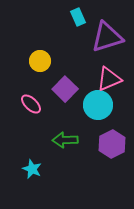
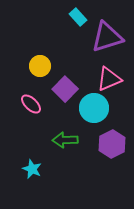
cyan rectangle: rotated 18 degrees counterclockwise
yellow circle: moved 5 px down
cyan circle: moved 4 px left, 3 px down
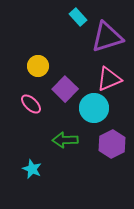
yellow circle: moved 2 px left
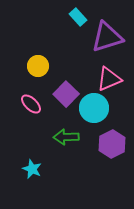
purple square: moved 1 px right, 5 px down
green arrow: moved 1 px right, 3 px up
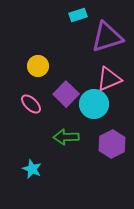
cyan rectangle: moved 2 px up; rotated 66 degrees counterclockwise
cyan circle: moved 4 px up
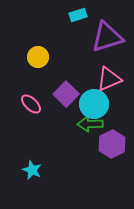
yellow circle: moved 9 px up
green arrow: moved 24 px right, 13 px up
cyan star: moved 1 px down
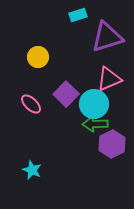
green arrow: moved 5 px right
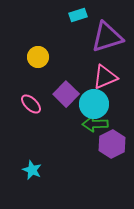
pink triangle: moved 4 px left, 2 px up
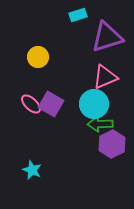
purple square: moved 15 px left, 10 px down; rotated 15 degrees counterclockwise
green arrow: moved 5 px right
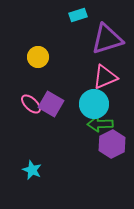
purple triangle: moved 2 px down
